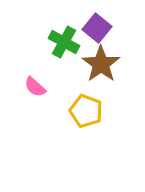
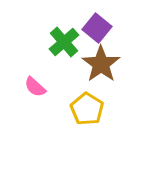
green cross: rotated 20 degrees clockwise
yellow pentagon: moved 1 px right, 2 px up; rotated 12 degrees clockwise
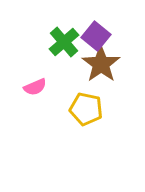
purple square: moved 1 px left, 8 px down
pink semicircle: rotated 65 degrees counterclockwise
yellow pentagon: moved 1 px left; rotated 20 degrees counterclockwise
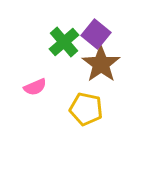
purple square: moved 2 px up
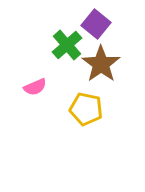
purple square: moved 10 px up
green cross: moved 3 px right, 3 px down
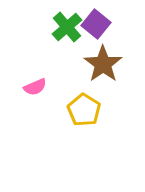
green cross: moved 18 px up
brown star: moved 2 px right
yellow pentagon: moved 2 px left, 1 px down; rotated 20 degrees clockwise
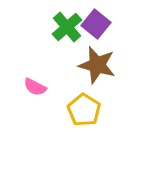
brown star: moved 6 px left, 1 px down; rotated 21 degrees counterclockwise
pink semicircle: rotated 50 degrees clockwise
